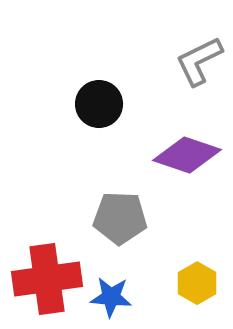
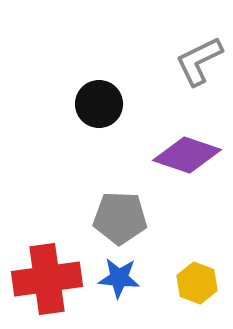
yellow hexagon: rotated 9 degrees counterclockwise
blue star: moved 8 px right, 19 px up
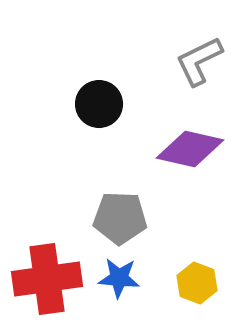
purple diamond: moved 3 px right, 6 px up; rotated 6 degrees counterclockwise
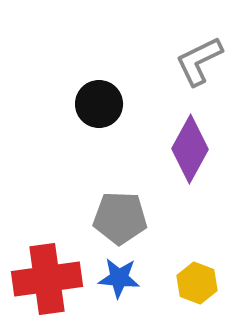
purple diamond: rotated 74 degrees counterclockwise
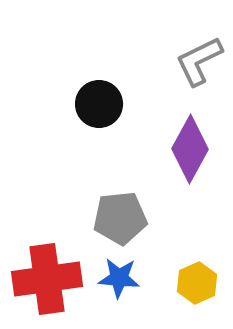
gray pentagon: rotated 8 degrees counterclockwise
yellow hexagon: rotated 15 degrees clockwise
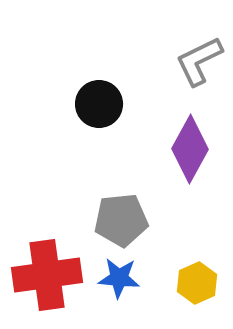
gray pentagon: moved 1 px right, 2 px down
red cross: moved 4 px up
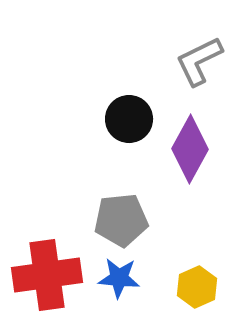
black circle: moved 30 px right, 15 px down
yellow hexagon: moved 4 px down
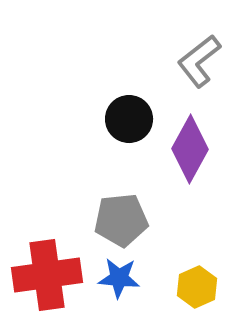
gray L-shape: rotated 12 degrees counterclockwise
